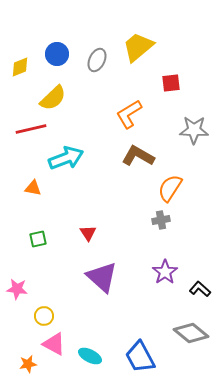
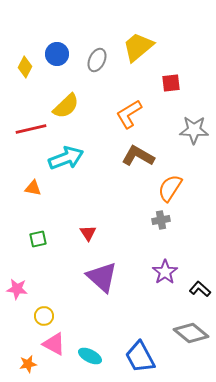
yellow diamond: moved 5 px right; rotated 40 degrees counterclockwise
yellow semicircle: moved 13 px right, 8 px down
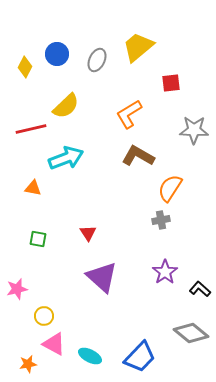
green square: rotated 24 degrees clockwise
pink star: rotated 20 degrees counterclockwise
blue trapezoid: rotated 108 degrees counterclockwise
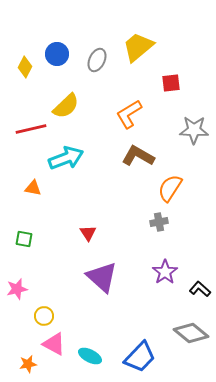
gray cross: moved 2 px left, 2 px down
green square: moved 14 px left
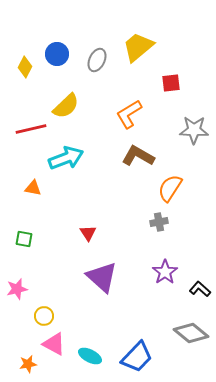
blue trapezoid: moved 3 px left
